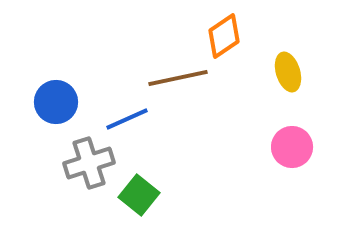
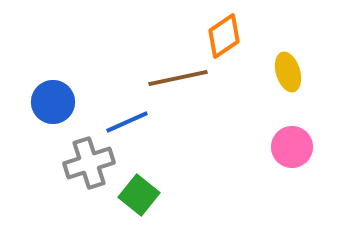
blue circle: moved 3 px left
blue line: moved 3 px down
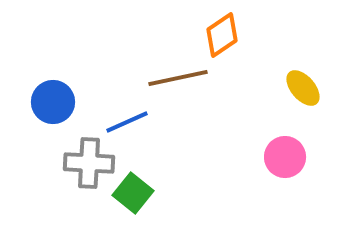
orange diamond: moved 2 px left, 1 px up
yellow ellipse: moved 15 px right, 16 px down; rotated 24 degrees counterclockwise
pink circle: moved 7 px left, 10 px down
gray cross: rotated 21 degrees clockwise
green square: moved 6 px left, 2 px up
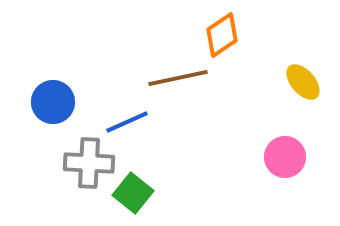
yellow ellipse: moved 6 px up
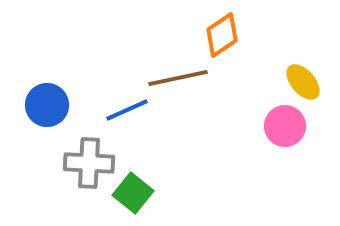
blue circle: moved 6 px left, 3 px down
blue line: moved 12 px up
pink circle: moved 31 px up
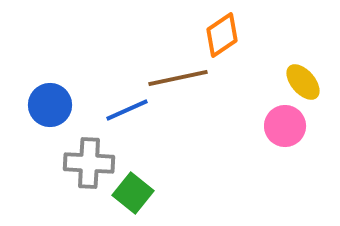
blue circle: moved 3 px right
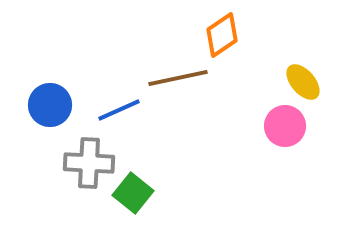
blue line: moved 8 px left
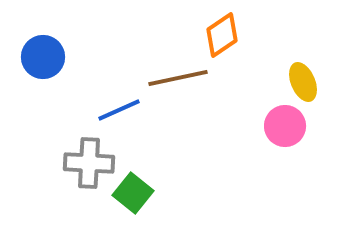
yellow ellipse: rotated 18 degrees clockwise
blue circle: moved 7 px left, 48 px up
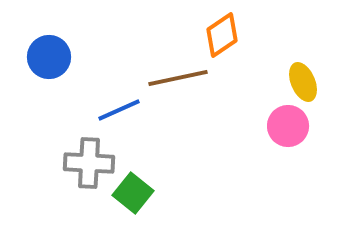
blue circle: moved 6 px right
pink circle: moved 3 px right
